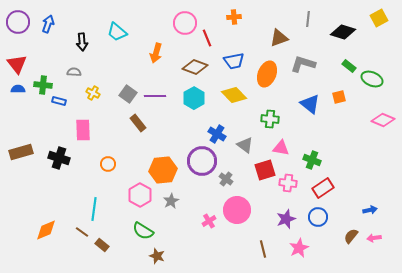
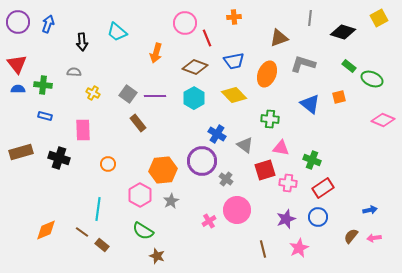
gray line at (308, 19): moved 2 px right, 1 px up
blue rectangle at (59, 101): moved 14 px left, 15 px down
cyan line at (94, 209): moved 4 px right
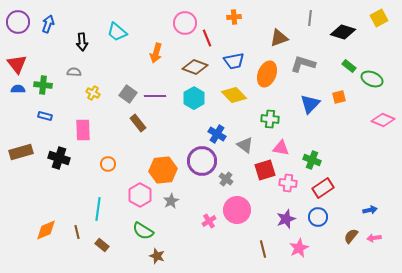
blue triangle at (310, 104): rotated 35 degrees clockwise
brown line at (82, 232): moved 5 px left; rotated 40 degrees clockwise
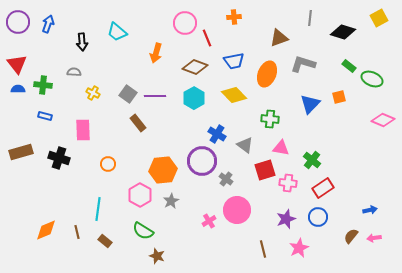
green cross at (312, 160): rotated 18 degrees clockwise
brown rectangle at (102, 245): moved 3 px right, 4 px up
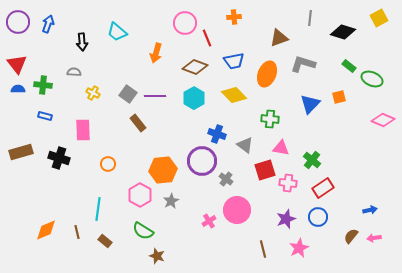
blue cross at (217, 134): rotated 12 degrees counterclockwise
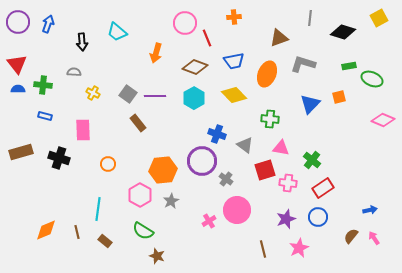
green rectangle at (349, 66): rotated 48 degrees counterclockwise
pink arrow at (374, 238): rotated 64 degrees clockwise
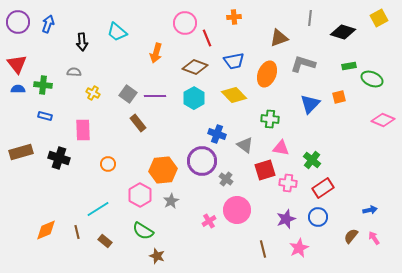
cyan line at (98, 209): rotated 50 degrees clockwise
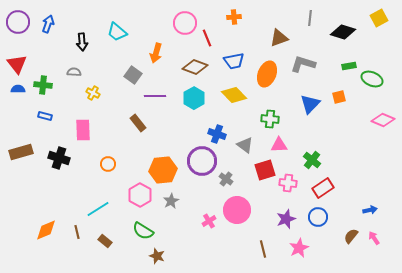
gray square at (128, 94): moved 5 px right, 19 px up
pink triangle at (281, 148): moved 2 px left, 3 px up; rotated 12 degrees counterclockwise
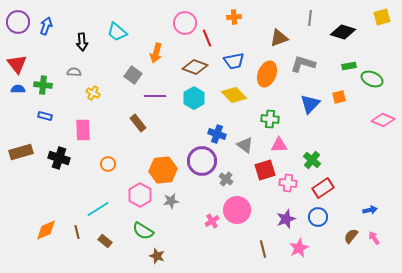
yellow square at (379, 18): moved 3 px right, 1 px up; rotated 12 degrees clockwise
blue arrow at (48, 24): moved 2 px left, 2 px down
gray star at (171, 201): rotated 21 degrees clockwise
pink cross at (209, 221): moved 3 px right
